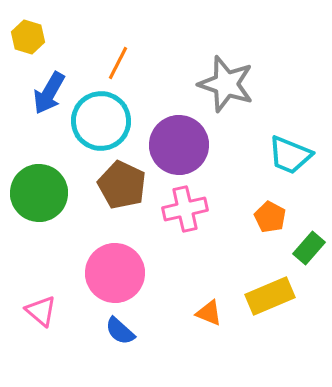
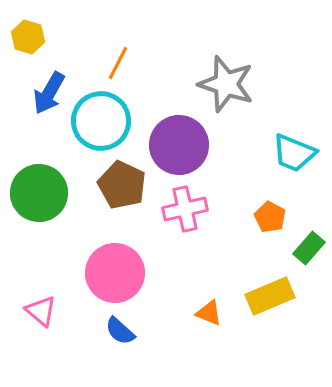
cyan trapezoid: moved 4 px right, 2 px up
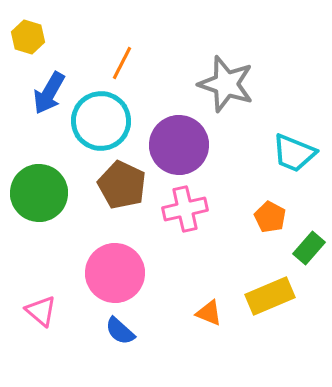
orange line: moved 4 px right
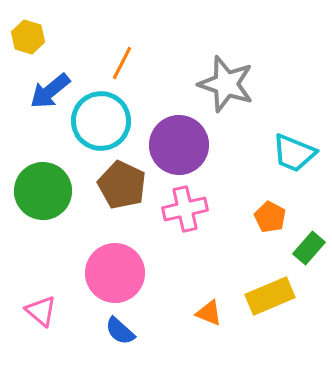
blue arrow: moved 1 px right, 2 px up; rotated 21 degrees clockwise
green circle: moved 4 px right, 2 px up
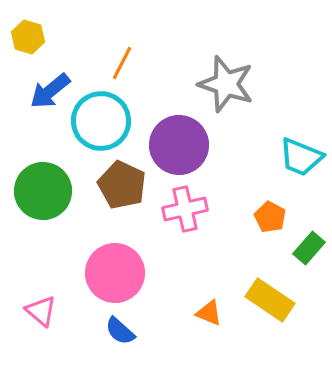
cyan trapezoid: moved 7 px right, 4 px down
yellow rectangle: moved 4 px down; rotated 57 degrees clockwise
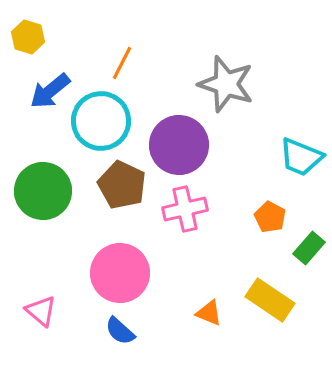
pink circle: moved 5 px right
